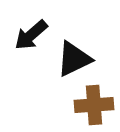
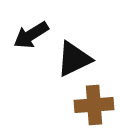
black arrow: rotated 9 degrees clockwise
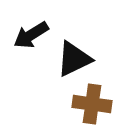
brown cross: moved 2 px left, 1 px up; rotated 12 degrees clockwise
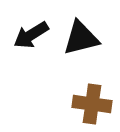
black triangle: moved 7 px right, 21 px up; rotated 12 degrees clockwise
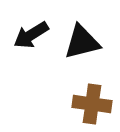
black triangle: moved 1 px right, 4 px down
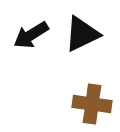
black triangle: moved 8 px up; rotated 12 degrees counterclockwise
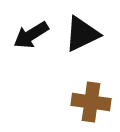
brown cross: moved 1 px left, 2 px up
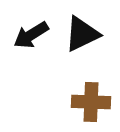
brown cross: rotated 6 degrees counterclockwise
